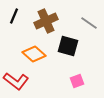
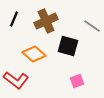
black line: moved 3 px down
gray line: moved 3 px right, 3 px down
red L-shape: moved 1 px up
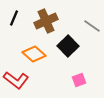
black line: moved 1 px up
black square: rotated 30 degrees clockwise
pink square: moved 2 px right, 1 px up
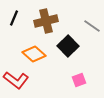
brown cross: rotated 10 degrees clockwise
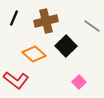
black square: moved 2 px left
pink square: moved 2 px down; rotated 24 degrees counterclockwise
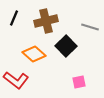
gray line: moved 2 px left, 1 px down; rotated 18 degrees counterclockwise
pink square: rotated 32 degrees clockwise
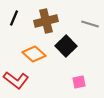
gray line: moved 3 px up
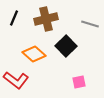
brown cross: moved 2 px up
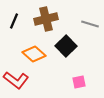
black line: moved 3 px down
